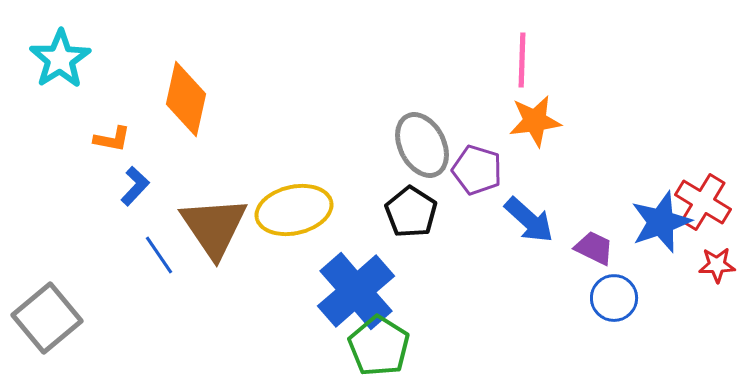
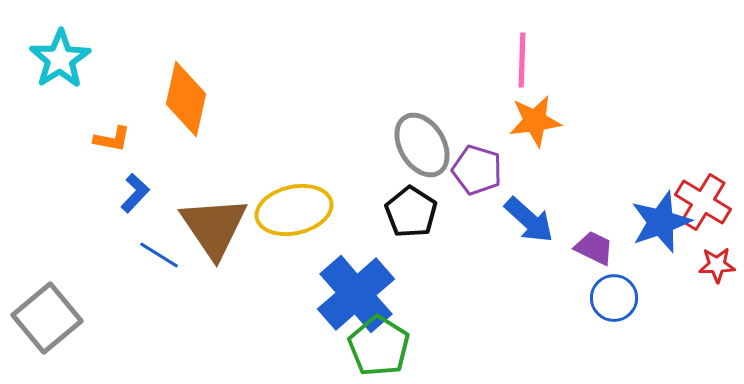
gray ellipse: rotated 4 degrees counterclockwise
blue L-shape: moved 7 px down
blue line: rotated 24 degrees counterclockwise
blue cross: moved 3 px down
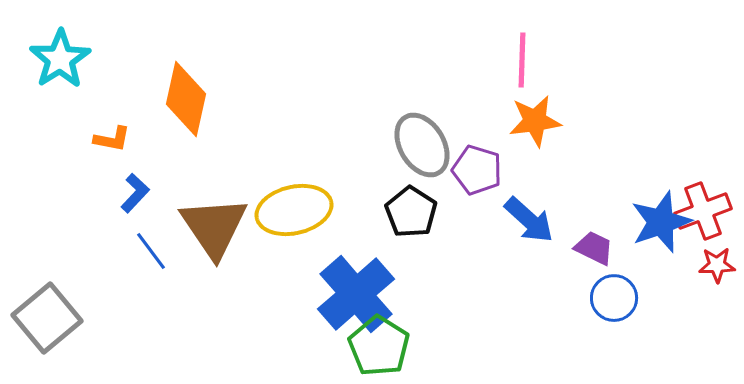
red cross: moved 9 px down; rotated 38 degrees clockwise
blue line: moved 8 px left, 4 px up; rotated 21 degrees clockwise
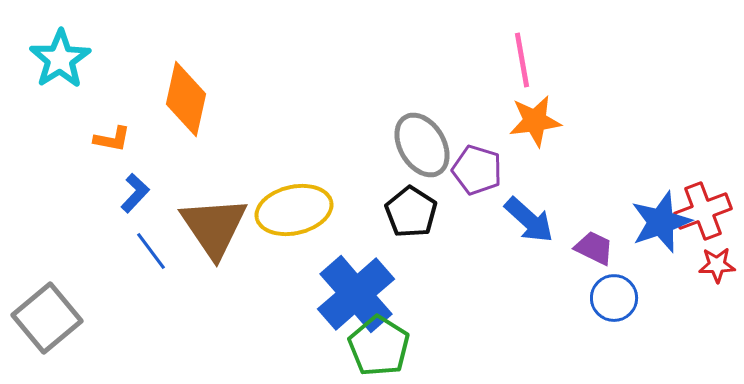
pink line: rotated 12 degrees counterclockwise
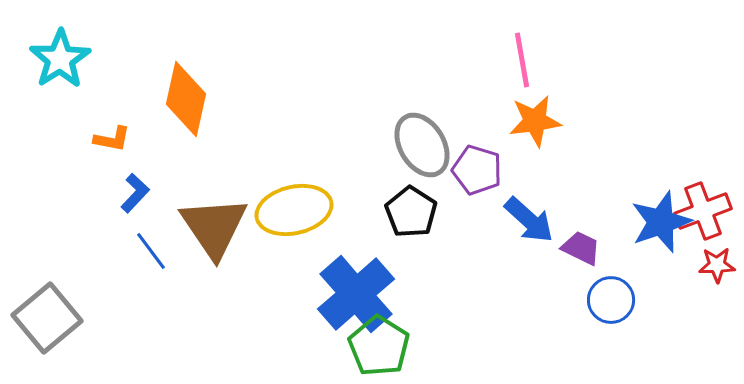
purple trapezoid: moved 13 px left
blue circle: moved 3 px left, 2 px down
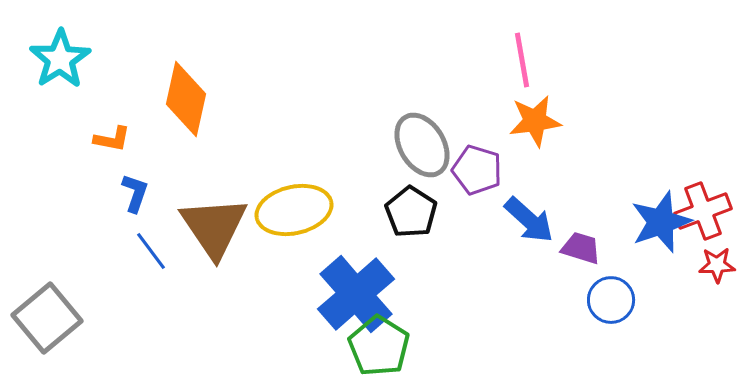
blue L-shape: rotated 24 degrees counterclockwise
purple trapezoid: rotated 9 degrees counterclockwise
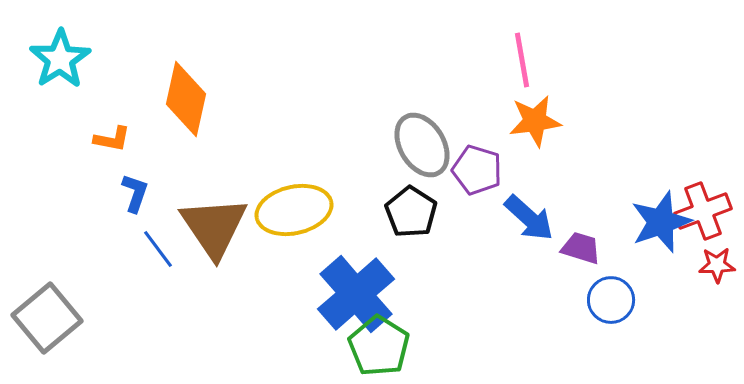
blue arrow: moved 2 px up
blue line: moved 7 px right, 2 px up
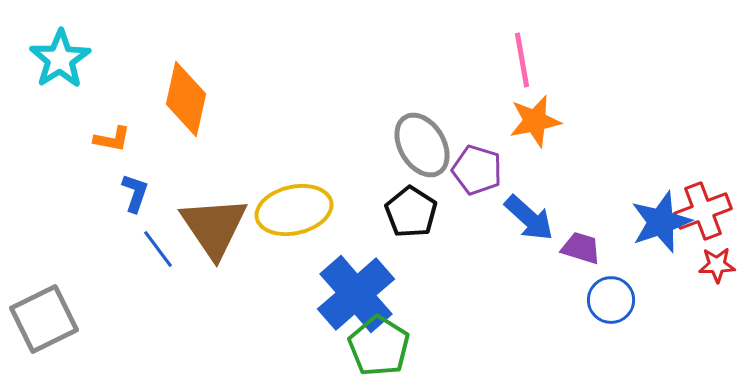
orange star: rotated 4 degrees counterclockwise
gray square: moved 3 px left, 1 px down; rotated 14 degrees clockwise
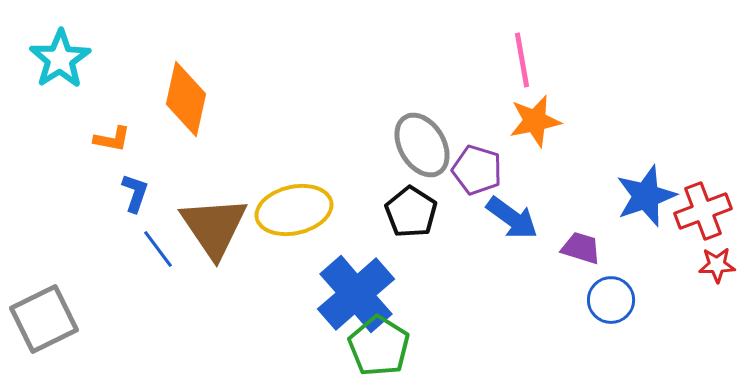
blue arrow: moved 17 px left; rotated 6 degrees counterclockwise
blue star: moved 15 px left, 26 px up
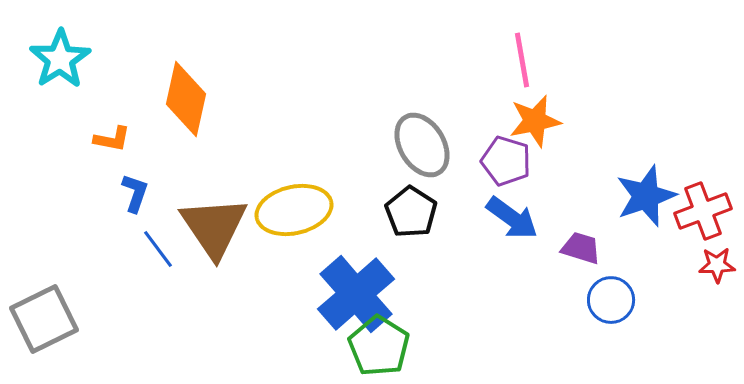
purple pentagon: moved 29 px right, 9 px up
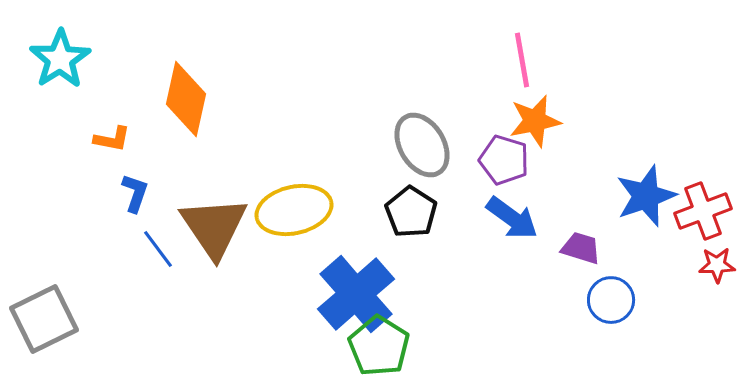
purple pentagon: moved 2 px left, 1 px up
